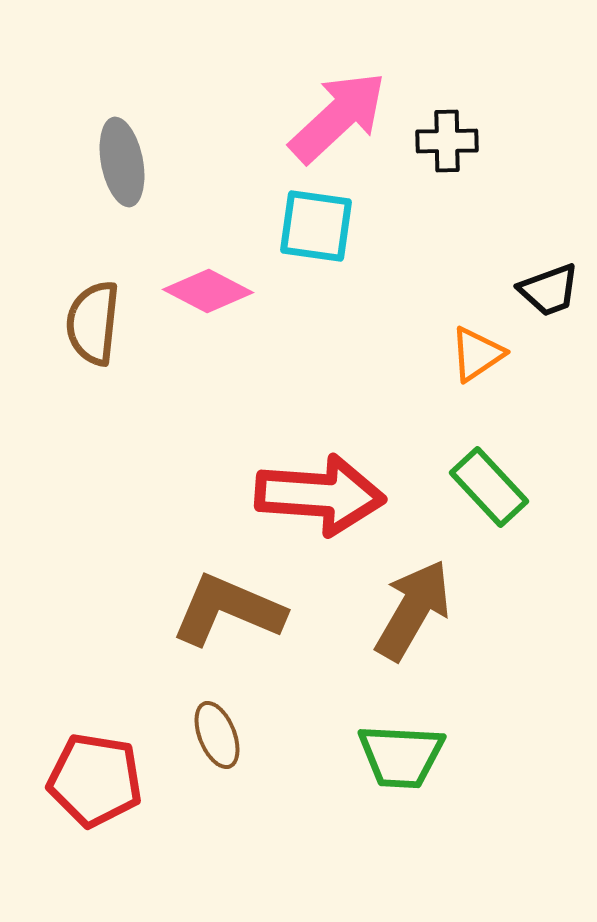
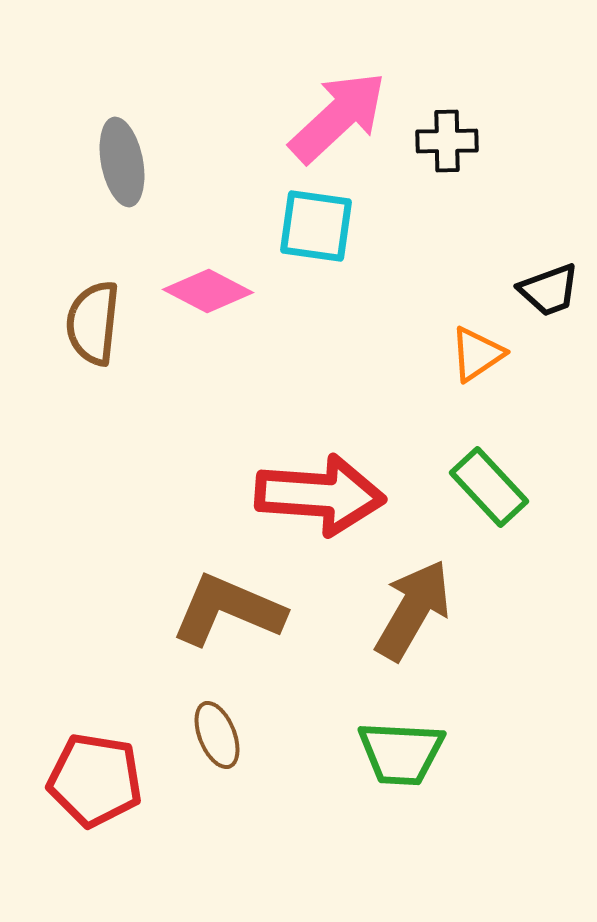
green trapezoid: moved 3 px up
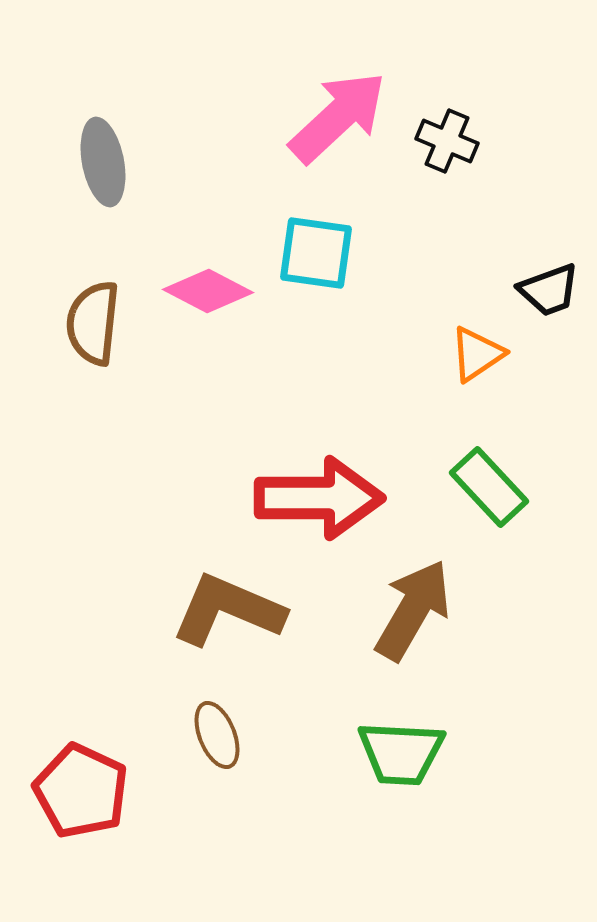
black cross: rotated 24 degrees clockwise
gray ellipse: moved 19 px left
cyan square: moved 27 px down
red arrow: moved 1 px left, 3 px down; rotated 4 degrees counterclockwise
red pentagon: moved 14 px left, 11 px down; rotated 16 degrees clockwise
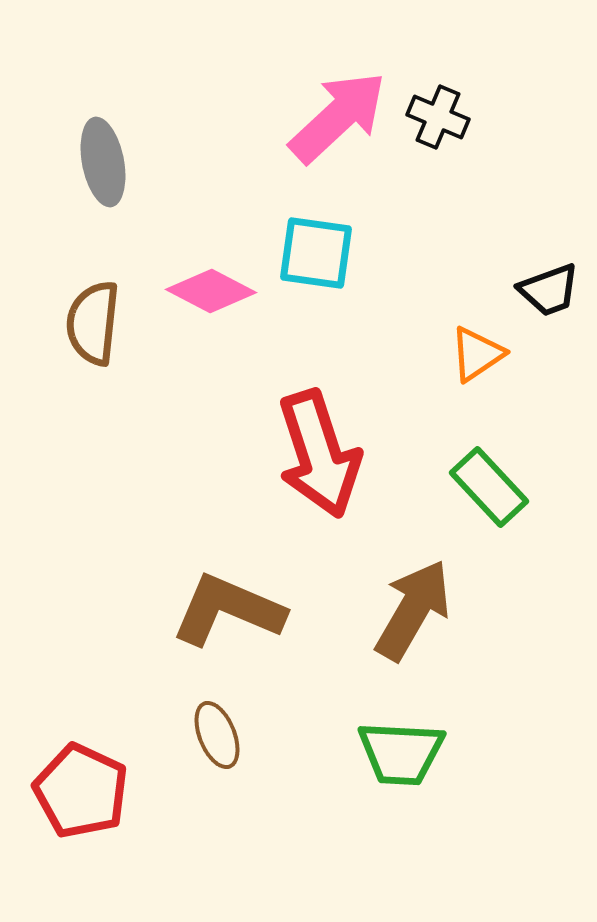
black cross: moved 9 px left, 24 px up
pink diamond: moved 3 px right
red arrow: moved 44 px up; rotated 72 degrees clockwise
